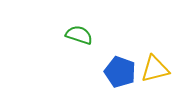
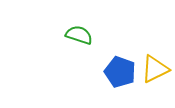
yellow triangle: rotated 12 degrees counterclockwise
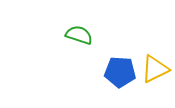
blue pentagon: rotated 16 degrees counterclockwise
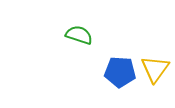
yellow triangle: rotated 28 degrees counterclockwise
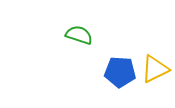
yellow triangle: rotated 28 degrees clockwise
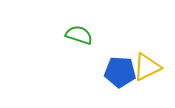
yellow triangle: moved 8 px left, 2 px up
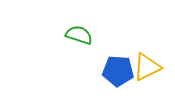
blue pentagon: moved 2 px left, 1 px up
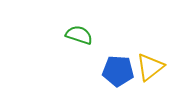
yellow triangle: moved 3 px right; rotated 12 degrees counterclockwise
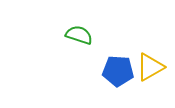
yellow triangle: rotated 8 degrees clockwise
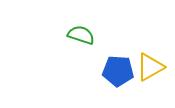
green semicircle: moved 2 px right
